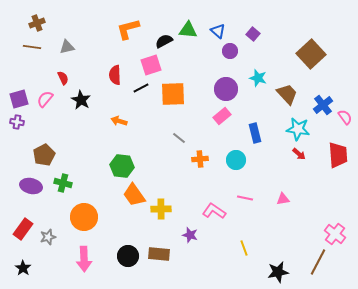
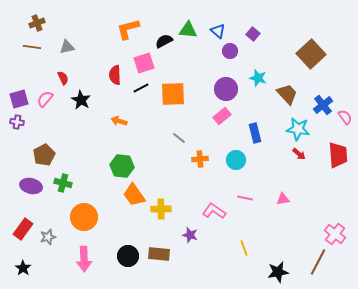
pink square at (151, 65): moved 7 px left, 2 px up
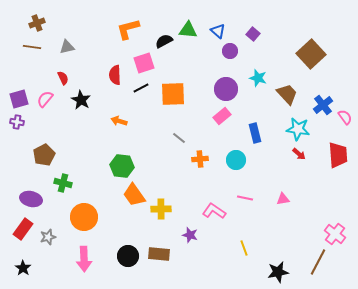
purple ellipse at (31, 186): moved 13 px down
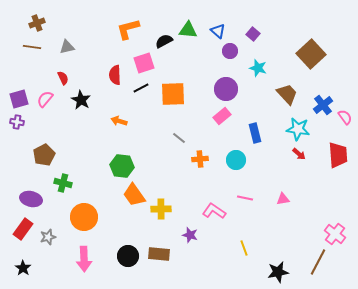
cyan star at (258, 78): moved 10 px up
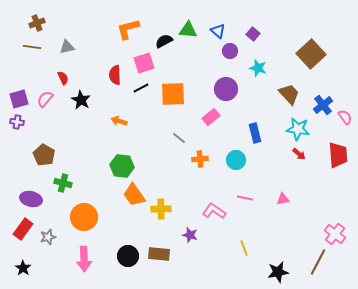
brown trapezoid at (287, 94): moved 2 px right
pink rectangle at (222, 116): moved 11 px left, 1 px down
brown pentagon at (44, 155): rotated 15 degrees counterclockwise
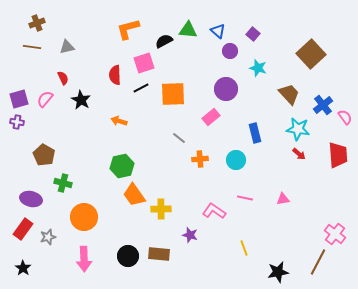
green hexagon at (122, 166): rotated 20 degrees counterclockwise
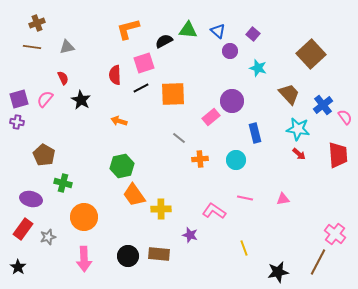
purple circle at (226, 89): moved 6 px right, 12 px down
black star at (23, 268): moved 5 px left, 1 px up
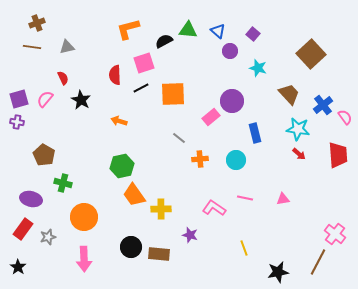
pink L-shape at (214, 211): moved 3 px up
black circle at (128, 256): moved 3 px right, 9 px up
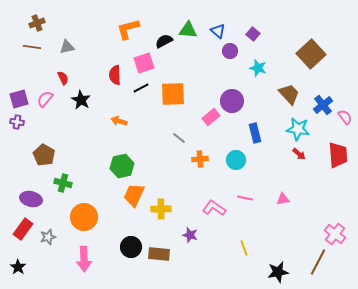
orange trapezoid at (134, 195): rotated 60 degrees clockwise
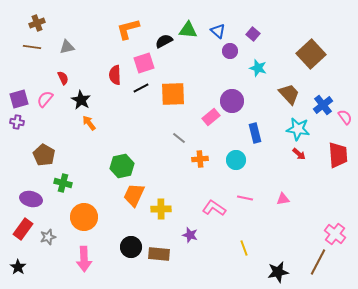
orange arrow at (119, 121): moved 30 px left, 2 px down; rotated 35 degrees clockwise
